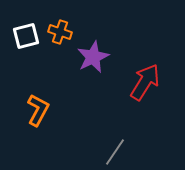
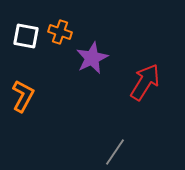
white square: rotated 24 degrees clockwise
purple star: moved 1 px left, 1 px down
orange L-shape: moved 15 px left, 14 px up
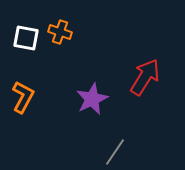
white square: moved 2 px down
purple star: moved 41 px down
red arrow: moved 5 px up
orange L-shape: moved 1 px down
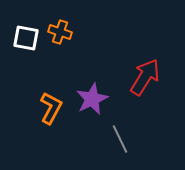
orange L-shape: moved 28 px right, 11 px down
gray line: moved 5 px right, 13 px up; rotated 60 degrees counterclockwise
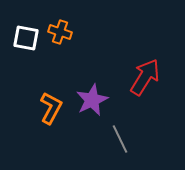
purple star: moved 1 px down
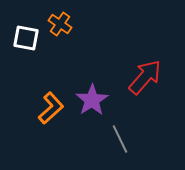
orange cross: moved 8 px up; rotated 15 degrees clockwise
red arrow: rotated 9 degrees clockwise
purple star: rotated 8 degrees counterclockwise
orange L-shape: rotated 20 degrees clockwise
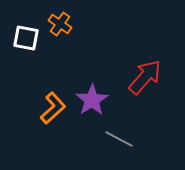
orange L-shape: moved 2 px right
gray line: moved 1 px left; rotated 36 degrees counterclockwise
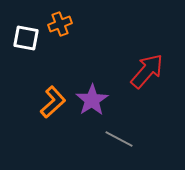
orange cross: rotated 35 degrees clockwise
red arrow: moved 2 px right, 6 px up
orange L-shape: moved 6 px up
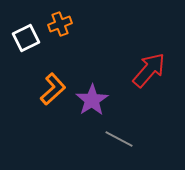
white square: rotated 36 degrees counterclockwise
red arrow: moved 2 px right, 1 px up
orange L-shape: moved 13 px up
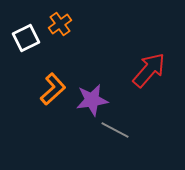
orange cross: rotated 15 degrees counterclockwise
purple star: rotated 24 degrees clockwise
gray line: moved 4 px left, 9 px up
